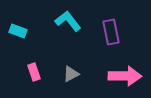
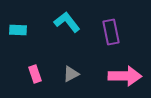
cyan L-shape: moved 1 px left, 1 px down
cyan rectangle: moved 1 px up; rotated 18 degrees counterclockwise
pink rectangle: moved 1 px right, 2 px down
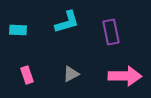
cyan L-shape: rotated 112 degrees clockwise
pink rectangle: moved 8 px left, 1 px down
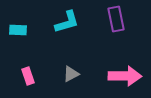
purple rectangle: moved 5 px right, 13 px up
pink rectangle: moved 1 px right, 1 px down
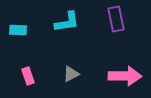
cyan L-shape: rotated 8 degrees clockwise
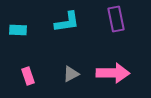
pink arrow: moved 12 px left, 3 px up
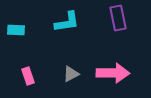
purple rectangle: moved 2 px right, 1 px up
cyan rectangle: moved 2 px left
